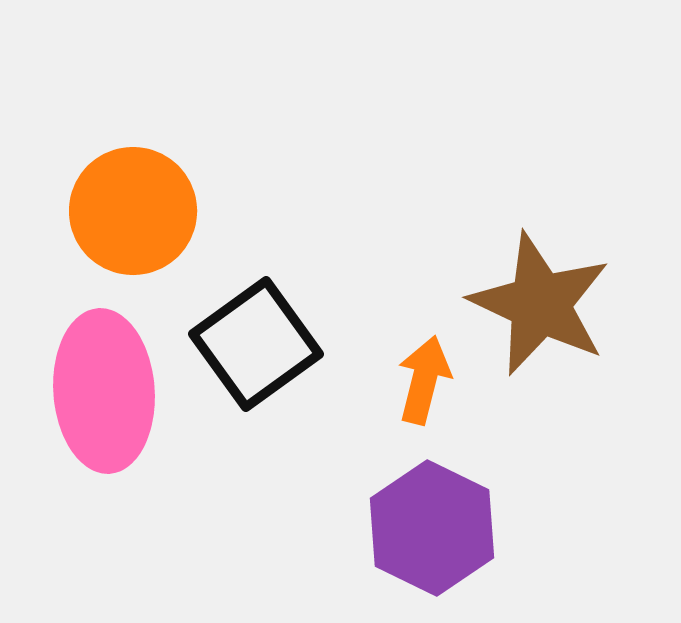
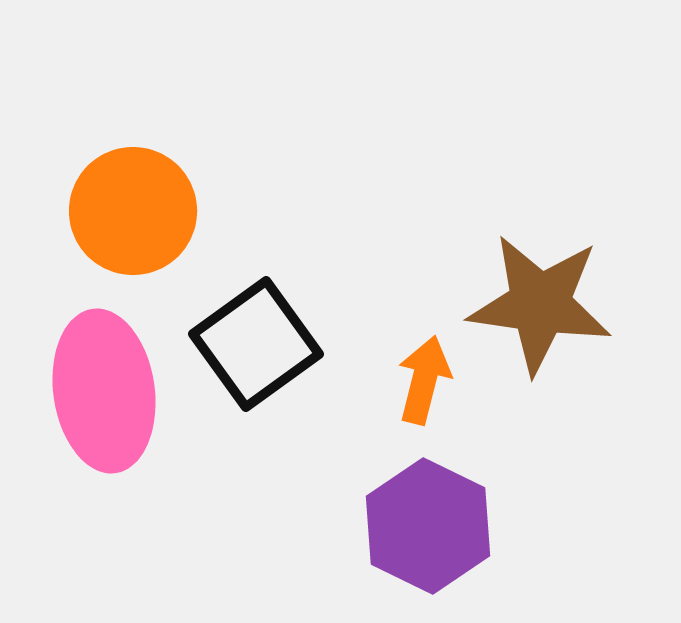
brown star: rotated 17 degrees counterclockwise
pink ellipse: rotated 4 degrees counterclockwise
purple hexagon: moved 4 px left, 2 px up
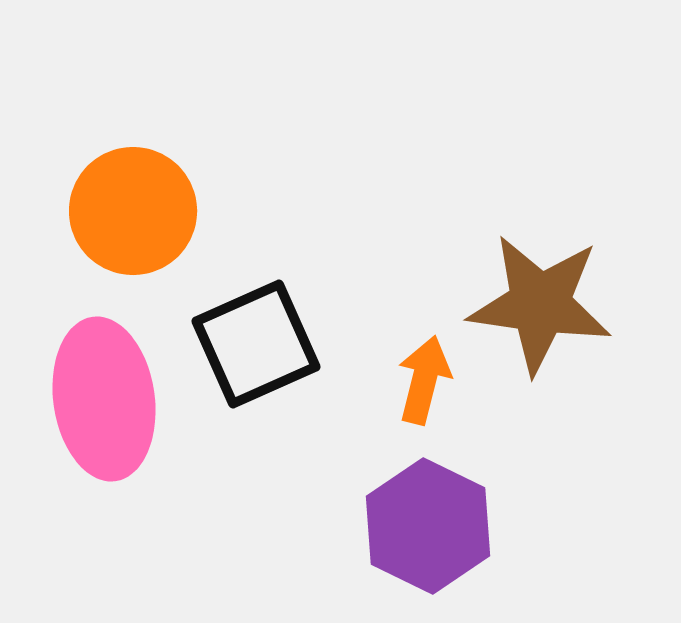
black square: rotated 12 degrees clockwise
pink ellipse: moved 8 px down
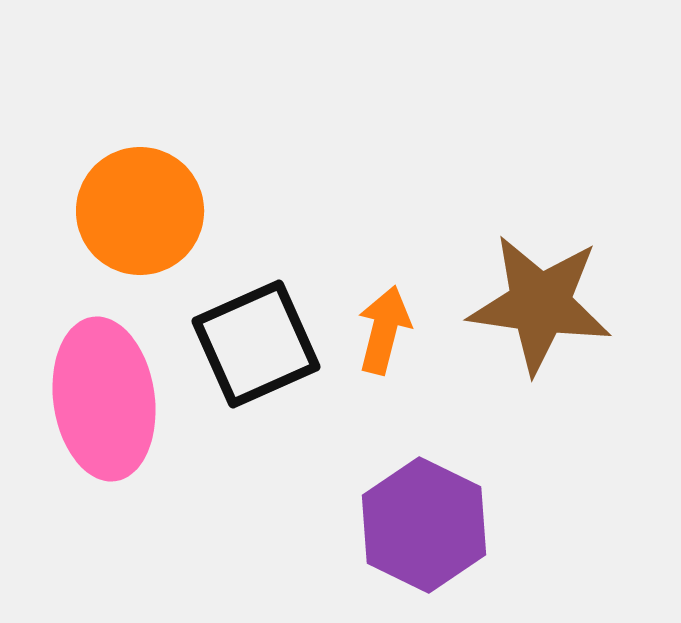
orange circle: moved 7 px right
orange arrow: moved 40 px left, 50 px up
purple hexagon: moved 4 px left, 1 px up
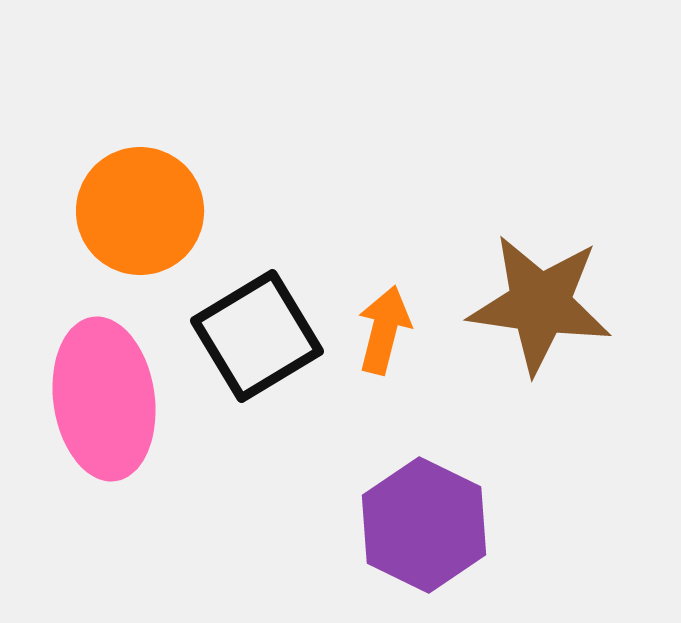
black square: moved 1 px right, 8 px up; rotated 7 degrees counterclockwise
